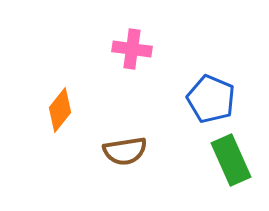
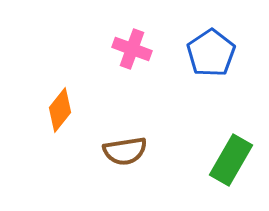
pink cross: rotated 12 degrees clockwise
blue pentagon: moved 46 px up; rotated 15 degrees clockwise
green rectangle: rotated 54 degrees clockwise
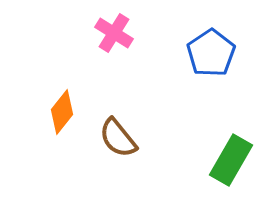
pink cross: moved 18 px left, 16 px up; rotated 12 degrees clockwise
orange diamond: moved 2 px right, 2 px down
brown semicircle: moved 7 px left, 13 px up; rotated 60 degrees clockwise
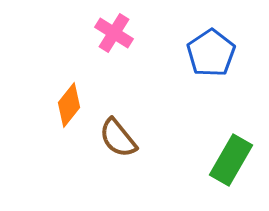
orange diamond: moved 7 px right, 7 px up
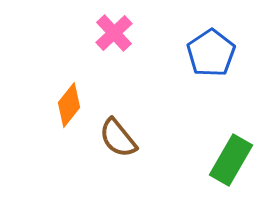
pink cross: rotated 15 degrees clockwise
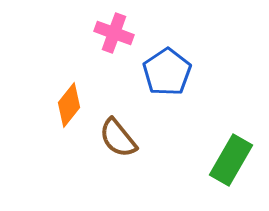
pink cross: rotated 27 degrees counterclockwise
blue pentagon: moved 44 px left, 19 px down
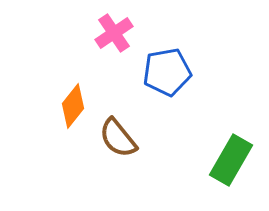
pink cross: rotated 36 degrees clockwise
blue pentagon: rotated 24 degrees clockwise
orange diamond: moved 4 px right, 1 px down
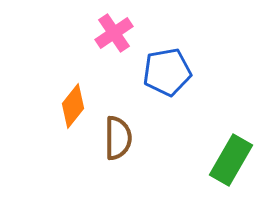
brown semicircle: rotated 141 degrees counterclockwise
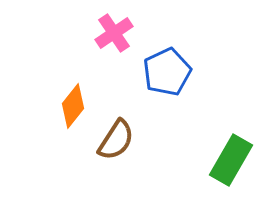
blue pentagon: rotated 15 degrees counterclockwise
brown semicircle: moved 2 px left, 2 px down; rotated 33 degrees clockwise
